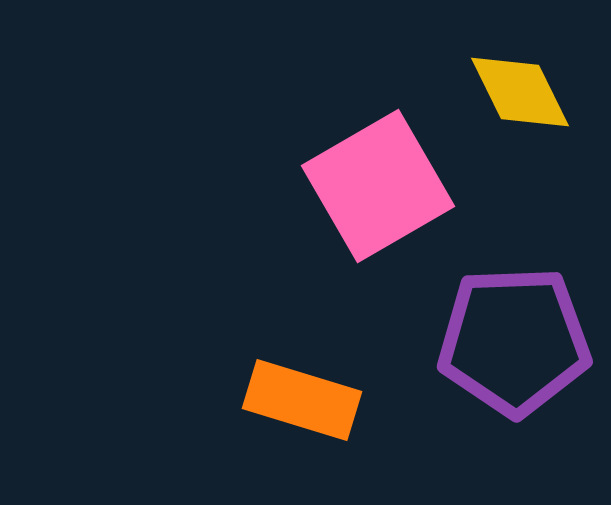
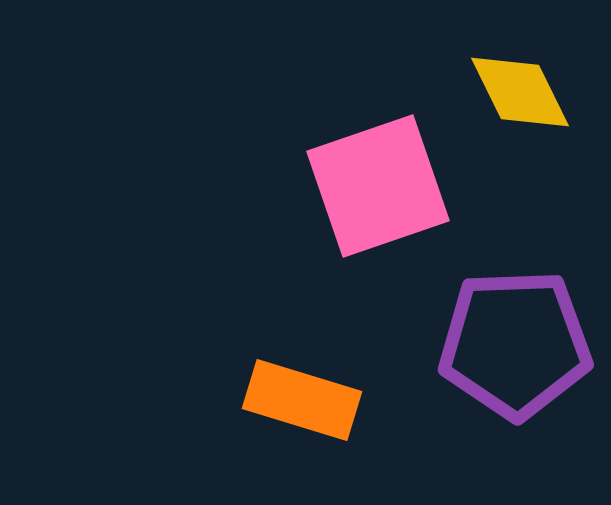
pink square: rotated 11 degrees clockwise
purple pentagon: moved 1 px right, 3 px down
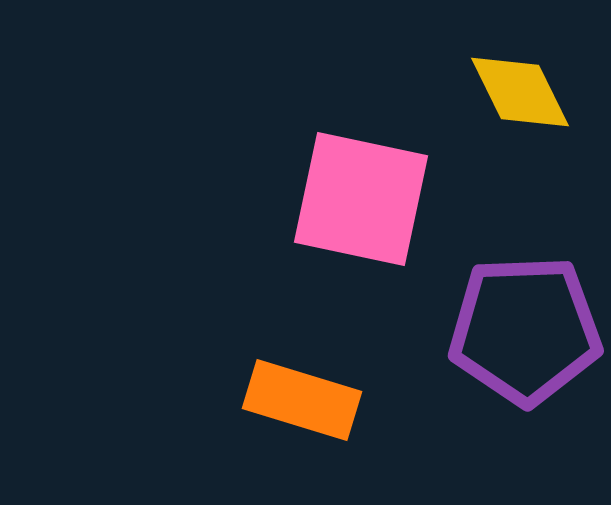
pink square: moved 17 px left, 13 px down; rotated 31 degrees clockwise
purple pentagon: moved 10 px right, 14 px up
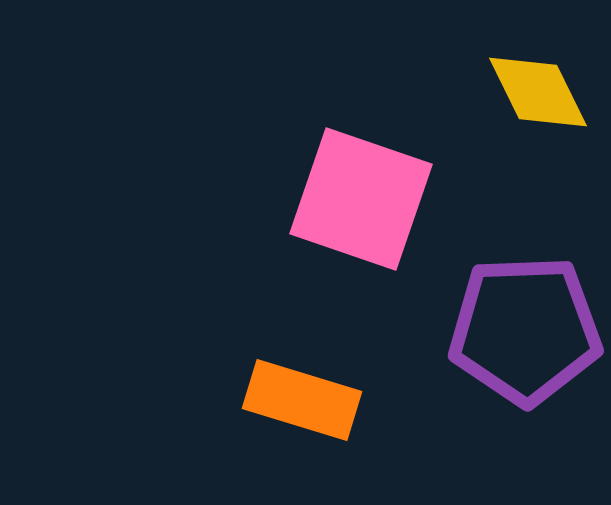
yellow diamond: moved 18 px right
pink square: rotated 7 degrees clockwise
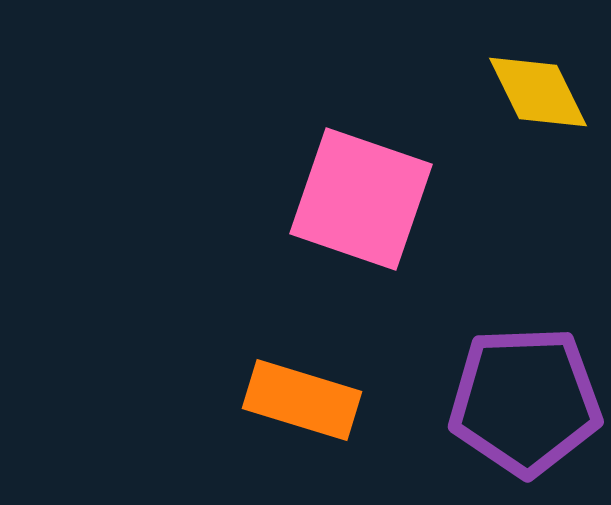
purple pentagon: moved 71 px down
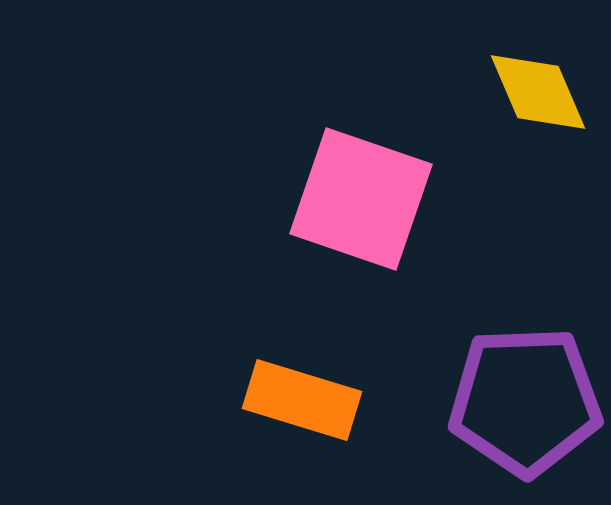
yellow diamond: rotated 3 degrees clockwise
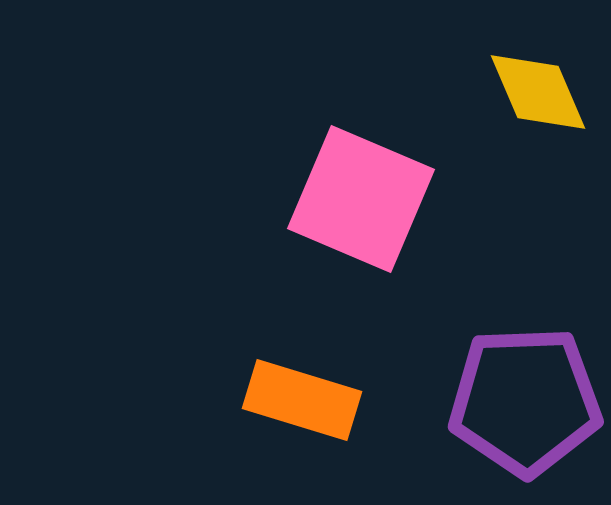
pink square: rotated 4 degrees clockwise
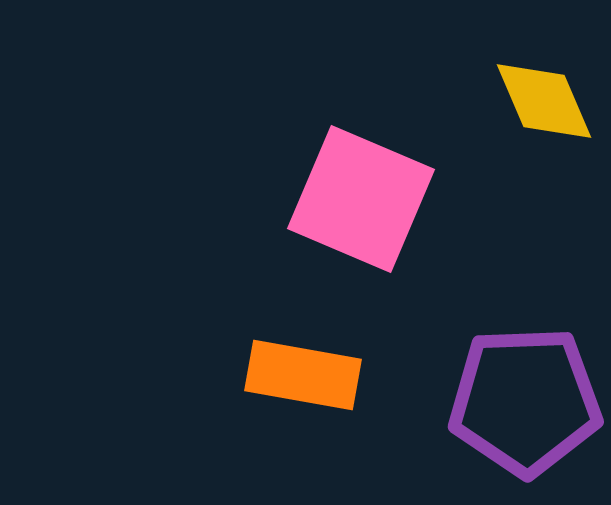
yellow diamond: moved 6 px right, 9 px down
orange rectangle: moved 1 px right, 25 px up; rotated 7 degrees counterclockwise
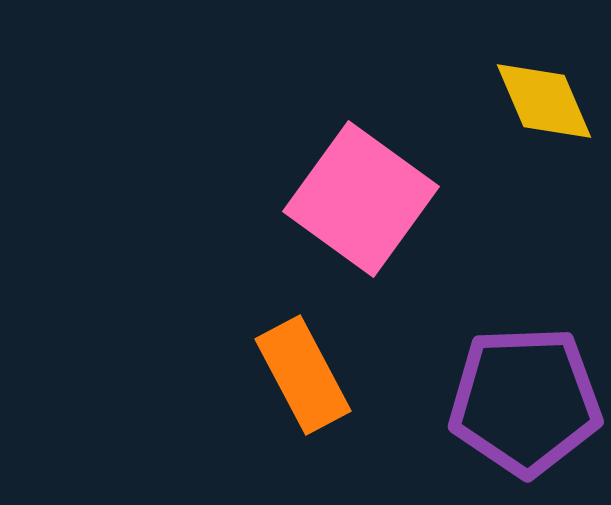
pink square: rotated 13 degrees clockwise
orange rectangle: rotated 52 degrees clockwise
